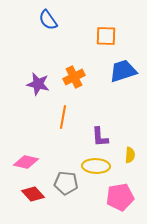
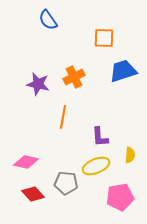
orange square: moved 2 px left, 2 px down
yellow ellipse: rotated 24 degrees counterclockwise
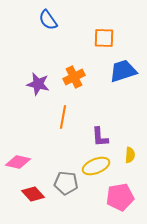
pink diamond: moved 8 px left
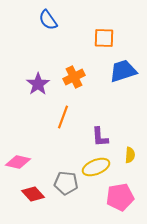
purple star: rotated 25 degrees clockwise
orange line: rotated 10 degrees clockwise
yellow ellipse: moved 1 px down
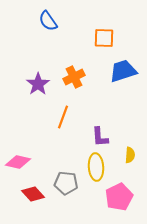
blue semicircle: moved 1 px down
yellow ellipse: rotated 72 degrees counterclockwise
pink pentagon: moved 1 px left; rotated 16 degrees counterclockwise
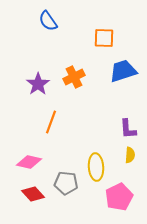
orange line: moved 12 px left, 5 px down
purple L-shape: moved 28 px right, 8 px up
pink diamond: moved 11 px right
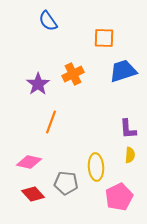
orange cross: moved 1 px left, 3 px up
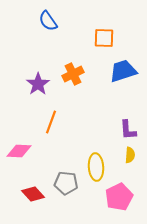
purple L-shape: moved 1 px down
pink diamond: moved 10 px left, 11 px up; rotated 10 degrees counterclockwise
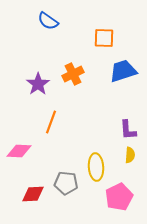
blue semicircle: rotated 20 degrees counterclockwise
red diamond: rotated 50 degrees counterclockwise
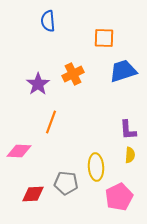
blue semicircle: rotated 50 degrees clockwise
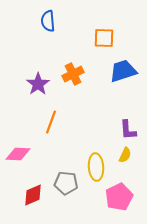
pink diamond: moved 1 px left, 3 px down
yellow semicircle: moved 5 px left; rotated 21 degrees clockwise
red diamond: moved 1 px down; rotated 20 degrees counterclockwise
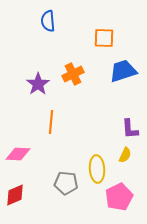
orange line: rotated 15 degrees counterclockwise
purple L-shape: moved 2 px right, 1 px up
yellow ellipse: moved 1 px right, 2 px down
red diamond: moved 18 px left
